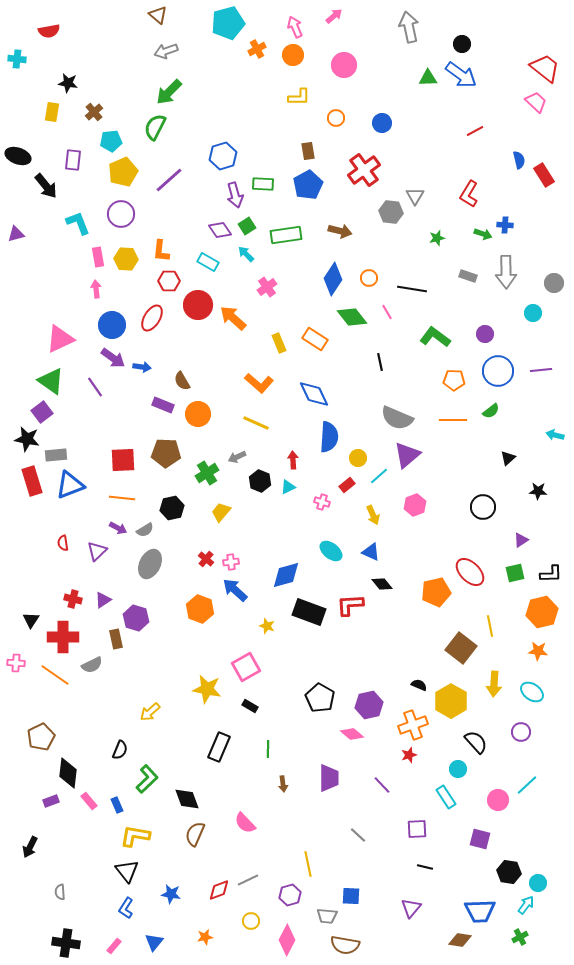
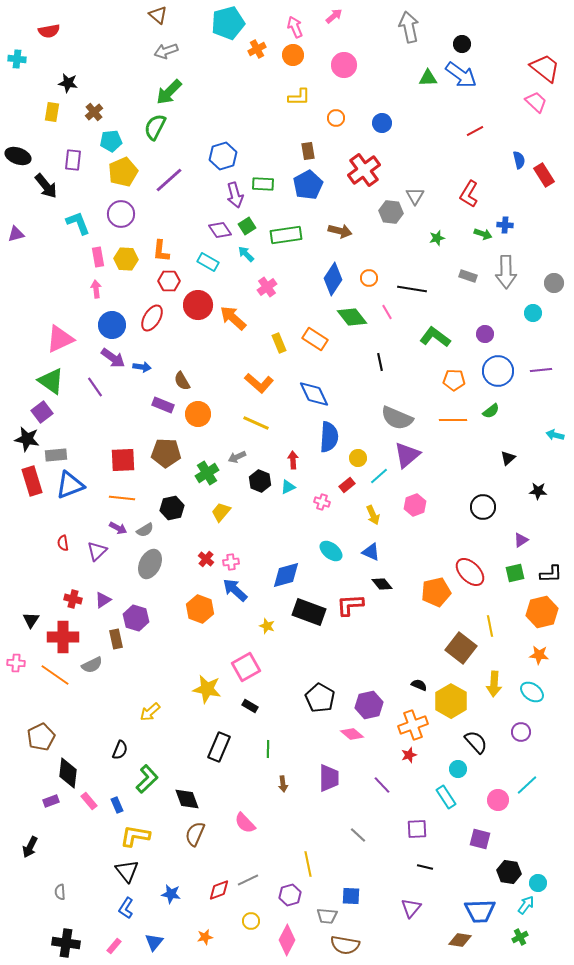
orange star at (538, 651): moved 1 px right, 4 px down
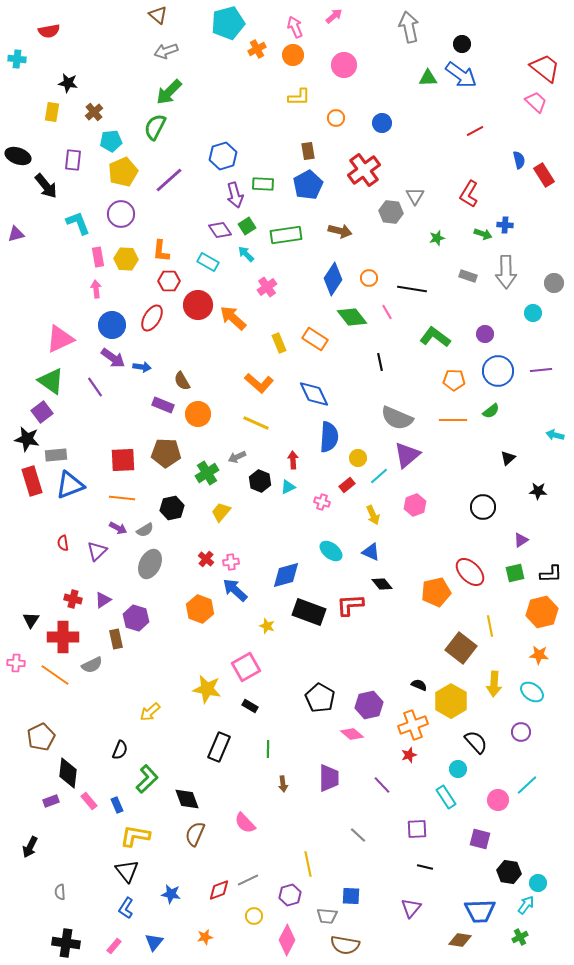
yellow circle at (251, 921): moved 3 px right, 5 px up
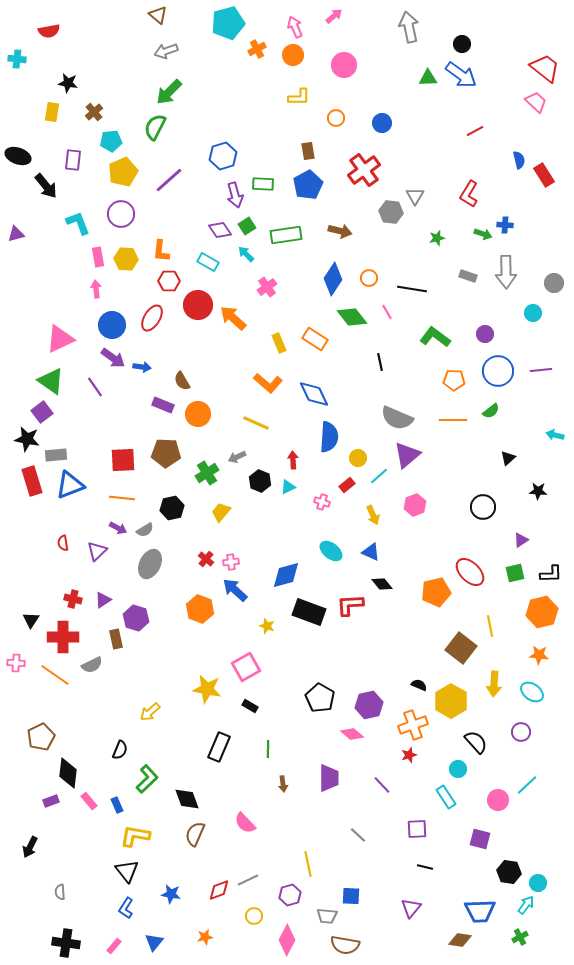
orange L-shape at (259, 383): moved 9 px right
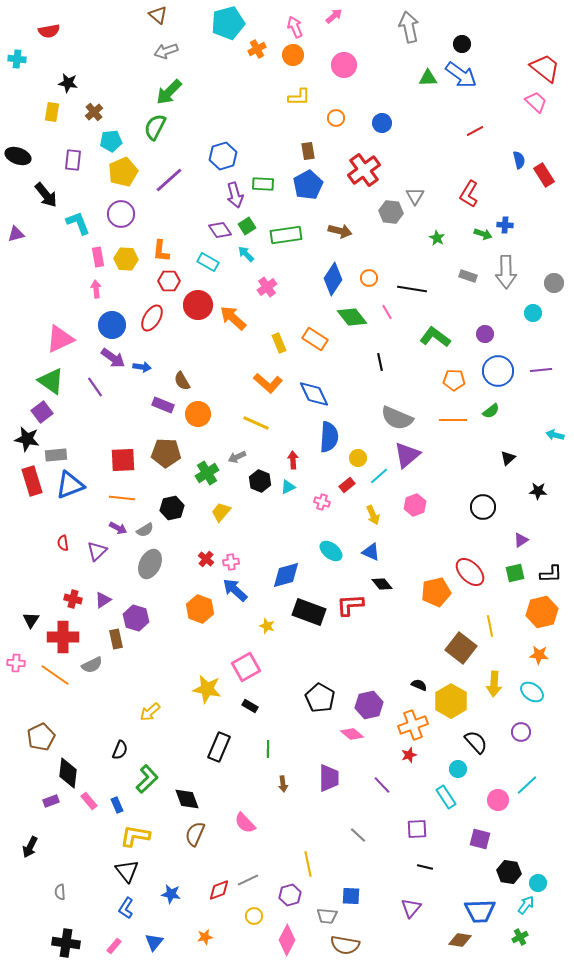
black arrow at (46, 186): moved 9 px down
green star at (437, 238): rotated 28 degrees counterclockwise
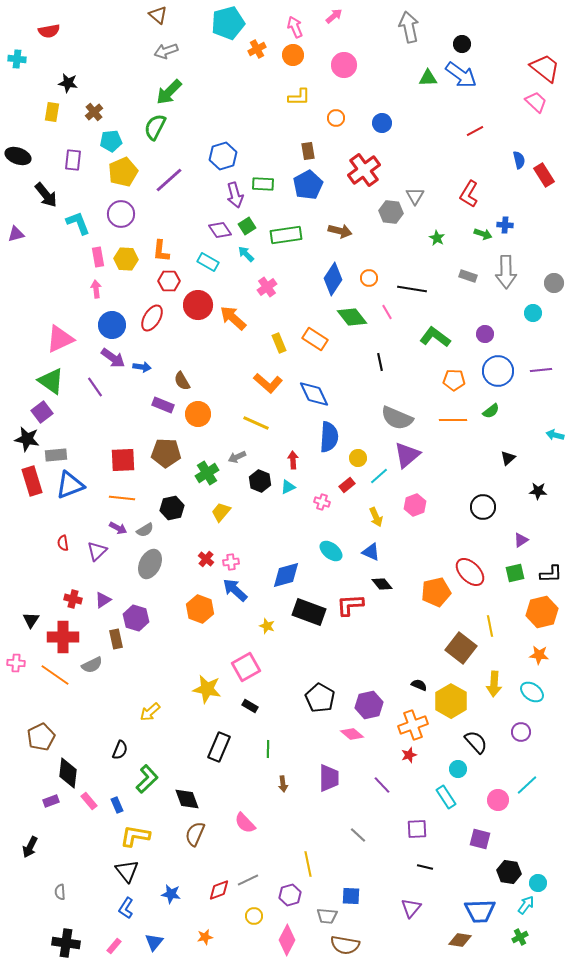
yellow arrow at (373, 515): moved 3 px right, 2 px down
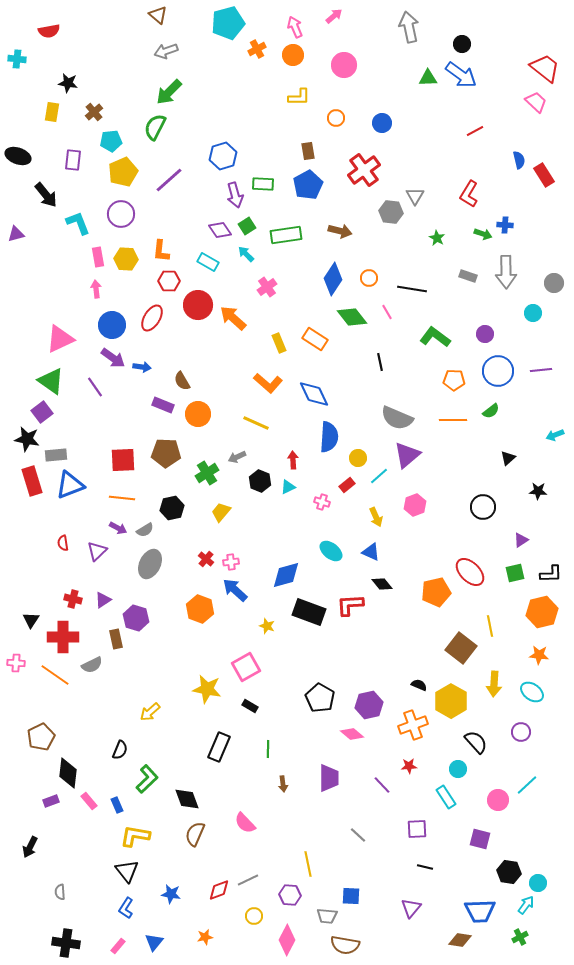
cyan arrow at (555, 435): rotated 36 degrees counterclockwise
red star at (409, 755): moved 11 px down; rotated 14 degrees clockwise
purple hexagon at (290, 895): rotated 20 degrees clockwise
pink rectangle at (114, 946): moved 4 px right
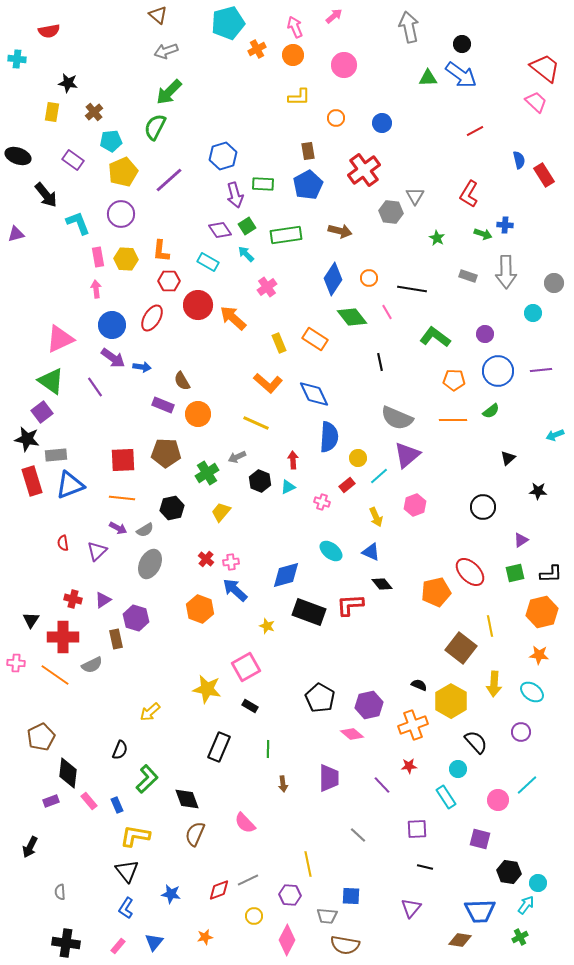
purple rectangle at (73, 160): rotated 60 degrees counterclockwise
